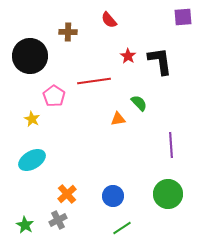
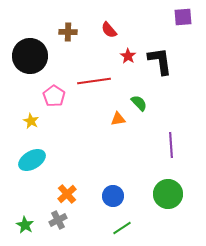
red semicircle: moved 10 px down
yellow star: moved 1 px left, 2 px down
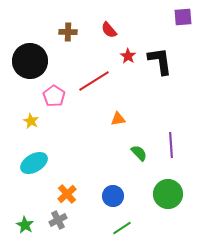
black circle: moved 5 px down
red line: rotated 24 degrees counterclockwise
green semicircle: moved 50 px down
cyan ellipse: moved 2 px right, 3 px down
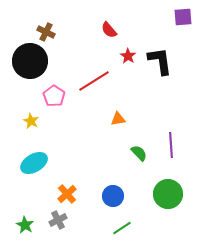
brown cross: moved 22 px left; rotated 24 degrees clockwise
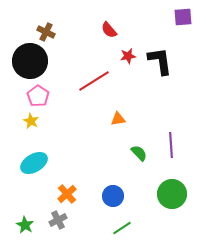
red star: rotated 28 degrees clockwise
pink pentagon: moved 16 px left
green circle: moved 4 px right
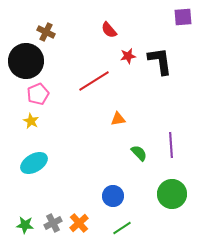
black circle: moved 4 px left
pink pentagon: moved 2 px up; rotated 15 degrees clockwise
orange cross: moved 12 px right, 29 px down
gray cross: moved 5 px left, 3 px down
green star: rotated 24 degrees counterclockwise
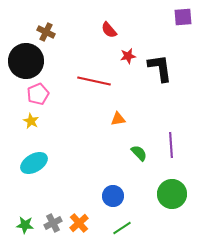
black L-shape: moved 7 px down
red line: rotated 44 degrees clockwise
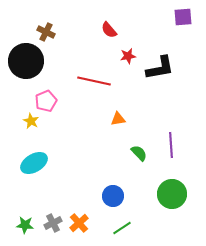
black L-shape: rotated 88 degrees clockwise
pink pentagon: moved 8 px right, 7 px down
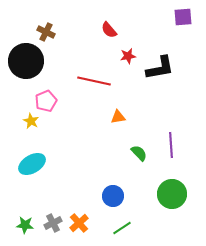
orange triangle: moved 2 px up
cyan ellipse: moved 2 px left, 1 px down
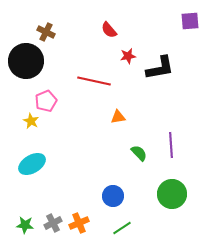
purple square: moved 7 px right, 4 px down
orange cross: rotated 18 degrees clockwise
